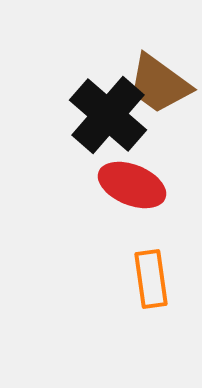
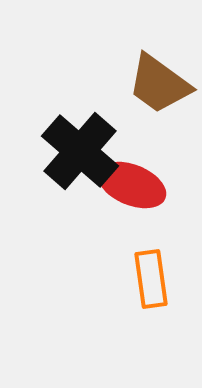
black cross: moved 28 px left, 36 px down
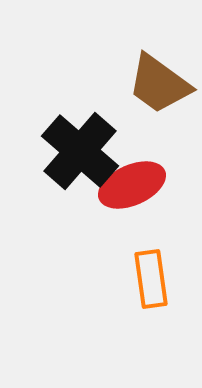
red ellipse: rotated 46 degrees counterclockwise
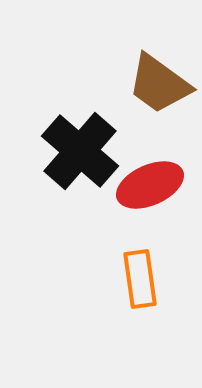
red ellipse: moved 18 px right
orange rectangle: moved 11 px left
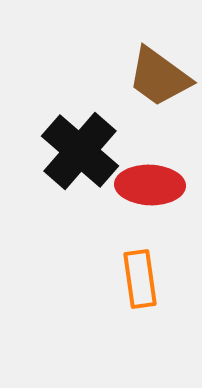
brown trapezoid: moved 7 px up
red ellipse: rotated 26 degrees clockwise
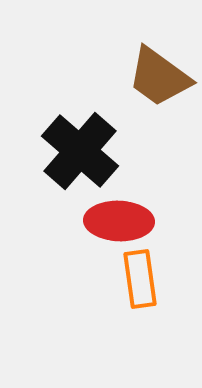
red ellipse: moved 31 px left, 36 px down
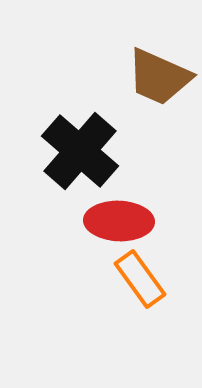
brown trapezoid: rotated 12 degrees counterclockwise
orange rectangle: rotated 28 degrees counterclockwise
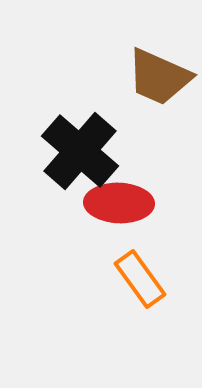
red ellipse: moved 18 px up
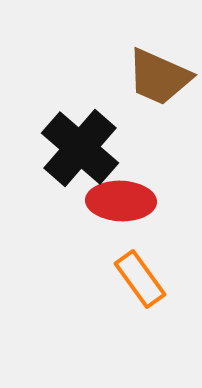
black cross: moved 3 px up
red ellipse: moved 2 px right, 2 px up
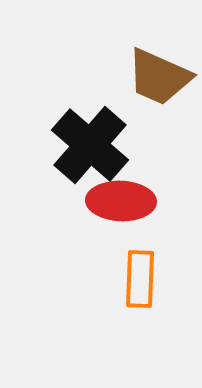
black cross: moved 10 px right, 3 px up
orange rectangle: rotated 38 degrees clockwise
